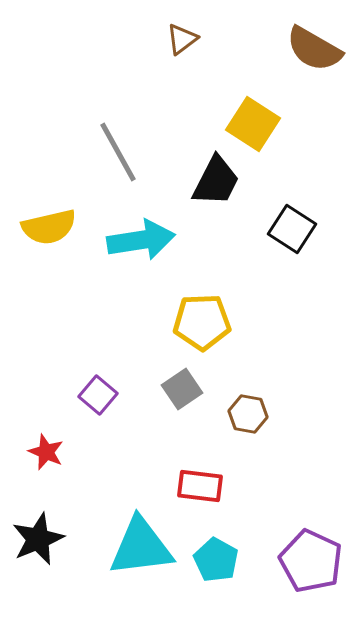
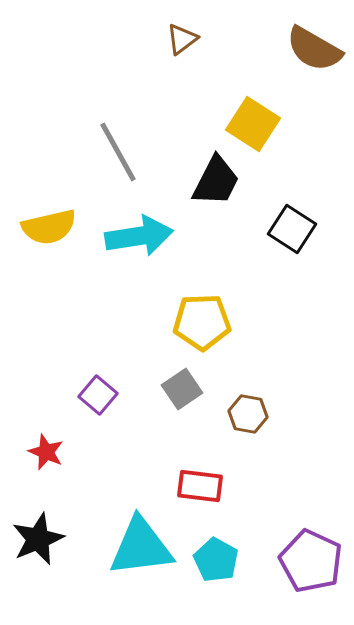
cyan arrow: moved 2 px left, 4 px up
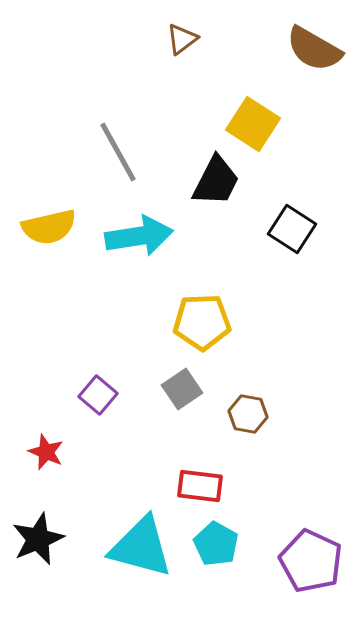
cyan triangle: rotated 22 degrees clockwise
cyan pentagon: moved 16 px up
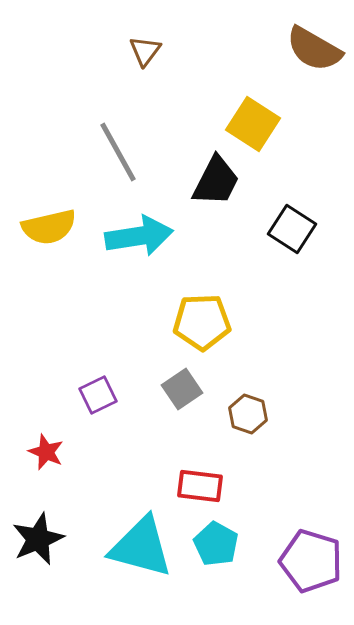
brown triangle: moved 37 px left, 12 px down; rotated 16 degrees counterclockwise
purple square: rotated 24 degrees clockwise
brown hexagon: rotated 9 degrees clockwise
purple pentagon: rotated 8 degrees counterclockwise
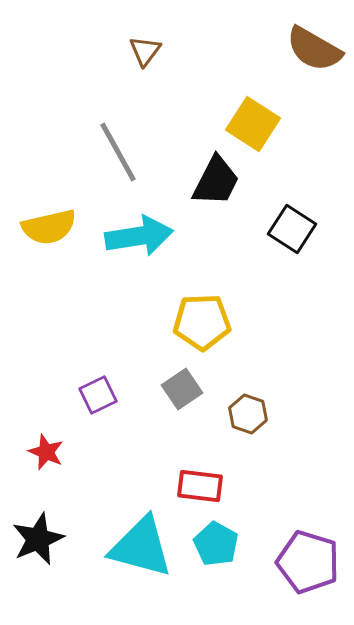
purple pentagon: moved 3 px left, 1 px down
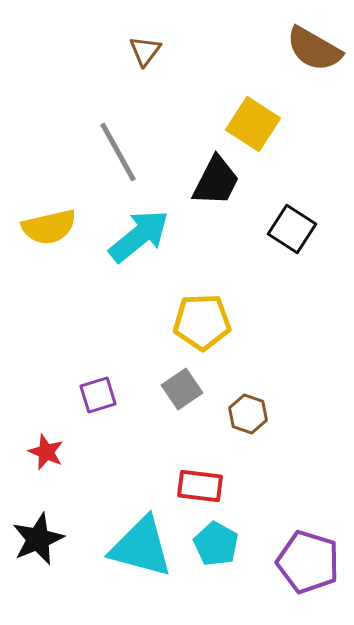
cyan arrow: rotated 30 degrees counterclockwise
purple square: rotated 9 degrees clockwise
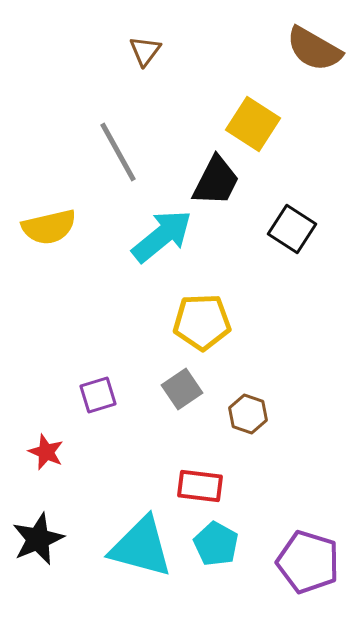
cyan arrow: moved 23 px right
